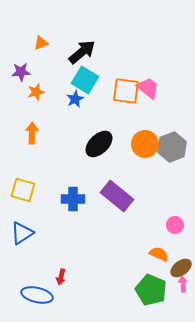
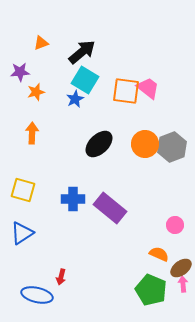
purple star: moved 1 px left
purple rectangle: moved 7 px left, 12 px down
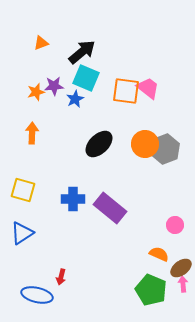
purple star: moved 34 px right, 14 px down
cyan square: moved 1 px right, 2 px up; rotated 8 degrees counterclockwise
gray hexagon: moved 7 px left, 2 px down
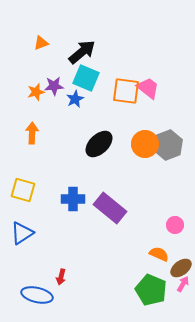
gray hexagon: moved 3 px right, 4 px up
pink arrow: rotated 35 degrees clockwise
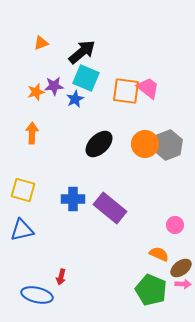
blue triangle: moved 3 px up; rotated 20 degrees clockwise
pink arrow: rotated 63 degrees clockwise
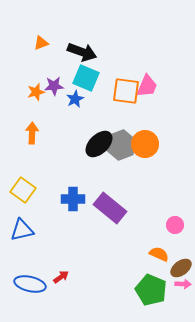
black arrow: rotated 60 degrees clockwise
pink trapezoid: moved 1 px left, 2 px up; rotated 75 degrees clockwise
gray hexagon: moved 47 px left
yellow square: rotated 20 degrees clockwise
red arrow: rotated 140 degrees counterclockwise
blue ellipse: moved 7 px left, 11 px up
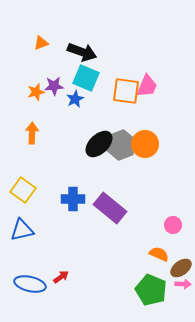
pink circle: moved 2 px left
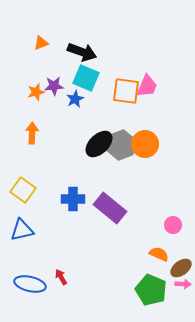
red arrow: rotated 84 degrees counterclockwise
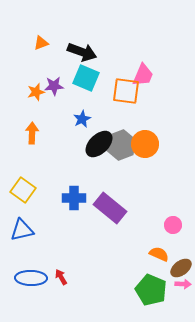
pink trapezoid: moved 4 px left, 11 px up
blue star: moved 7 px right, 20 px down
blue cross: moved 1 px right, 1 px up
blue ellipse: moved 1 px right, 6 px up; rotated 12 degrees counterclockwise
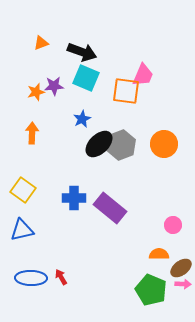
orange circle: moved 19 px right
orange semicircle: rotated 24 degrees counterclockwise
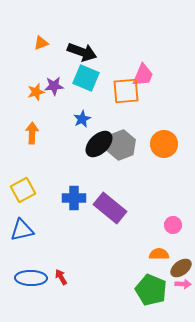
orange square: rotated 12 degrees counterclockwise
yellow square: rotated 25 degrees clockwise
